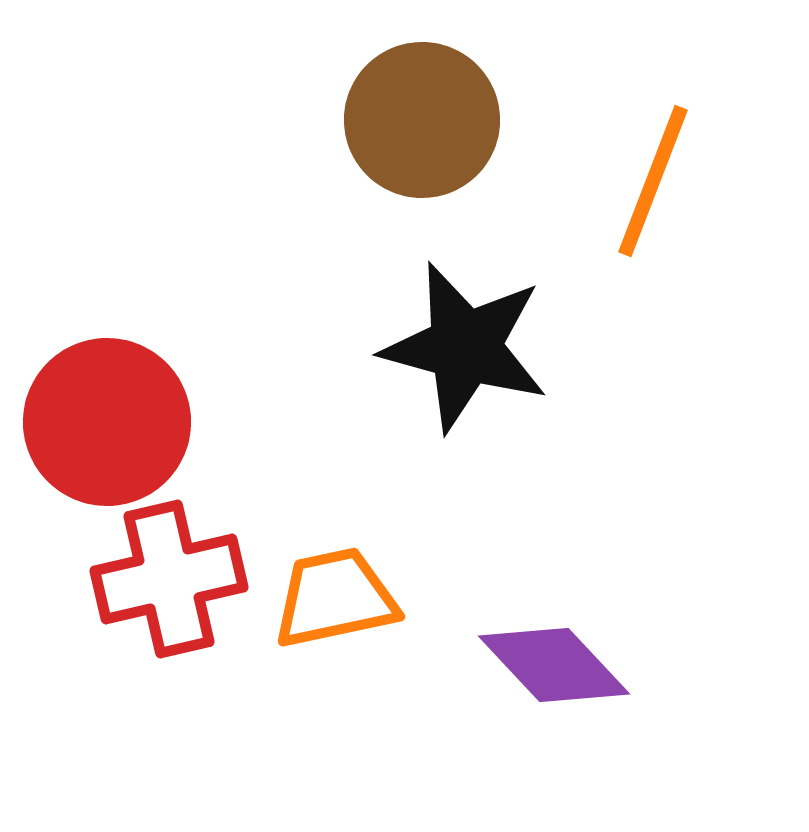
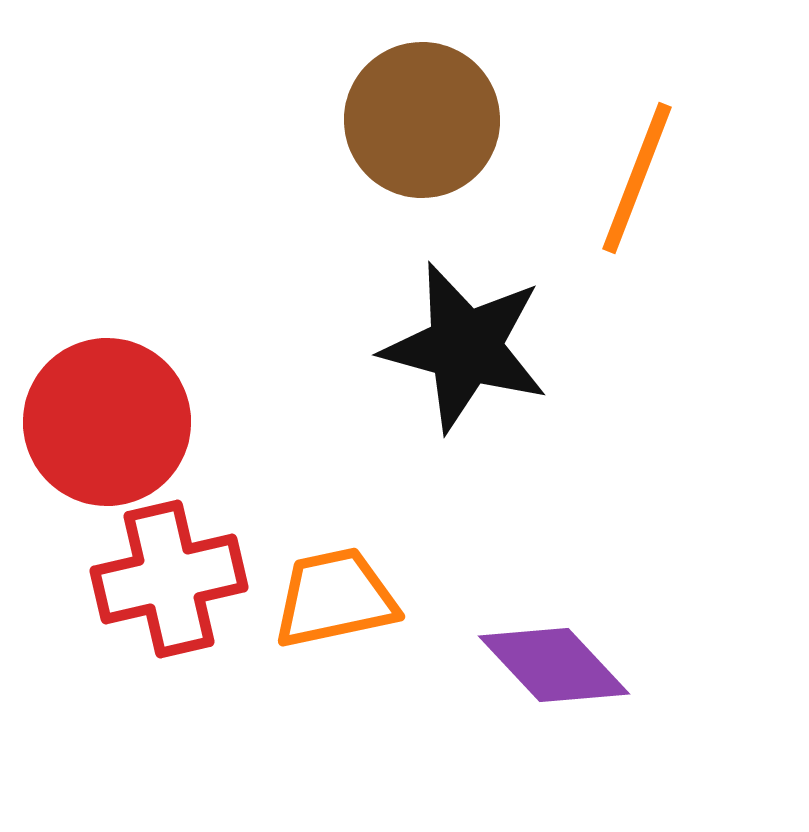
orange line: moved 16 px left, 3 px up
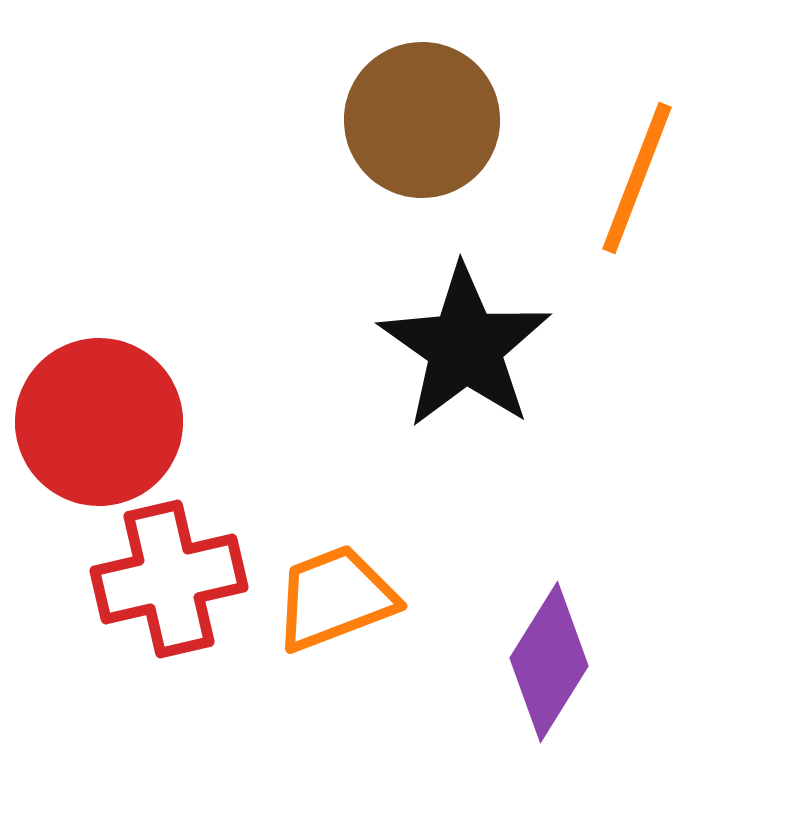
black star: rotated 20 degrees clockwise
red circle: moved 8 px left
orange trapezoid: rotated 9 degrees counterclockwise
purple diamond: moved 5 px left, 3 px up; rotated 75 degrees clockwise
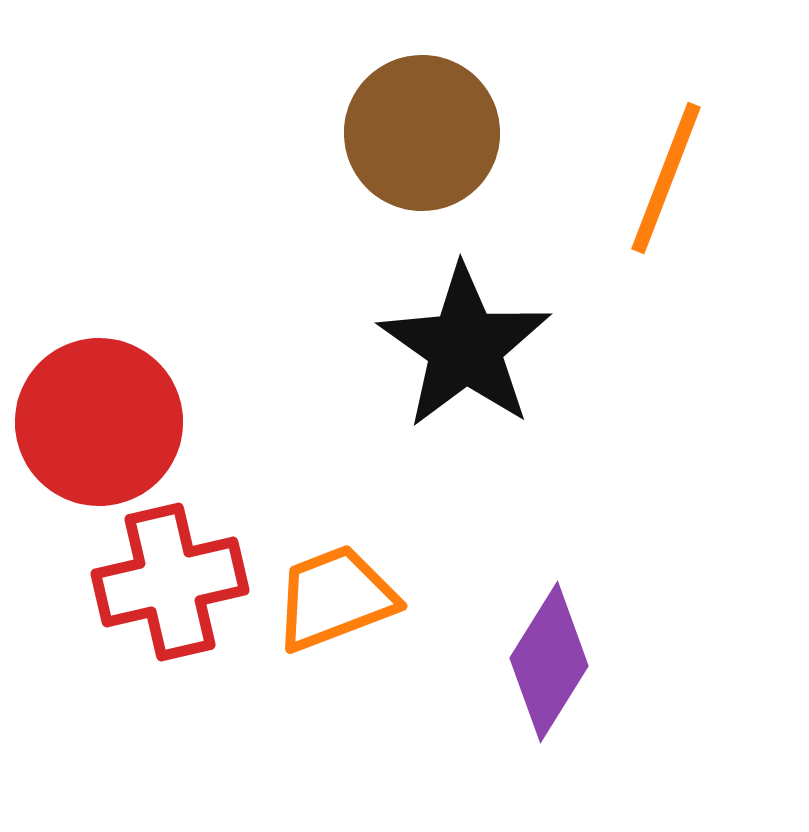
brown circle: moved 13 px down
orange line: moved 29 px right
red cross: moved 1 px right, 3 px down
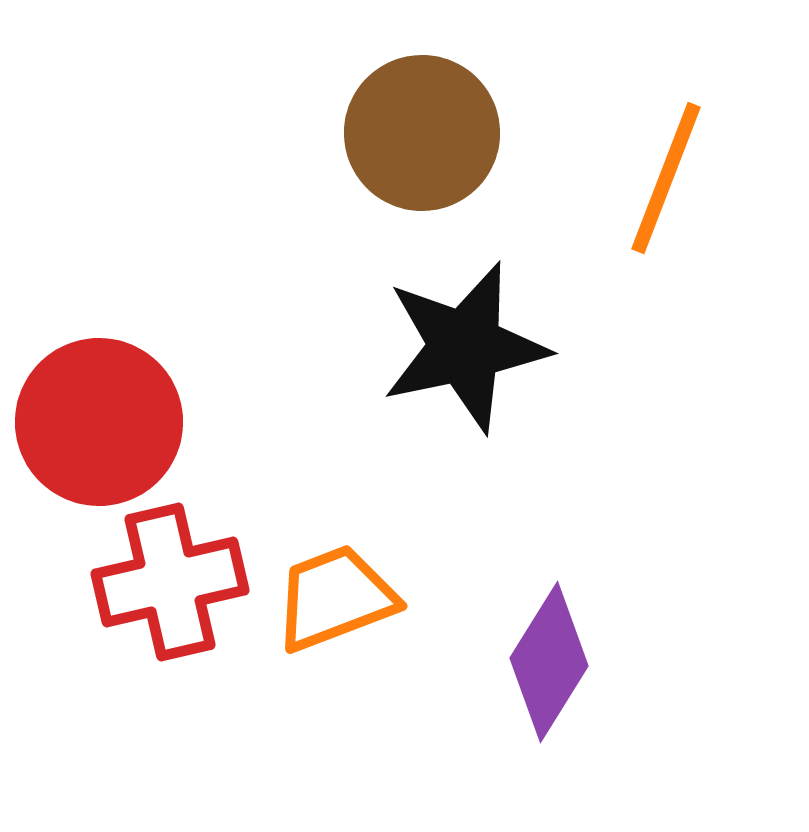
black star: rotated 25 degrees clockwise
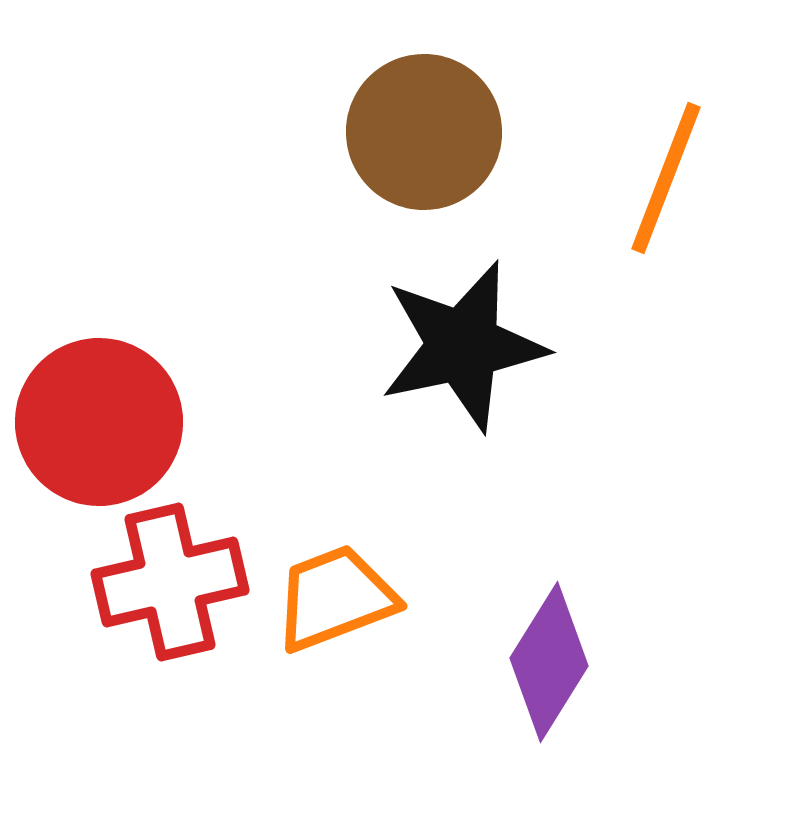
brown circle: moved 2 px right, 1 px up
black star: moved 2 px left, 1 px up
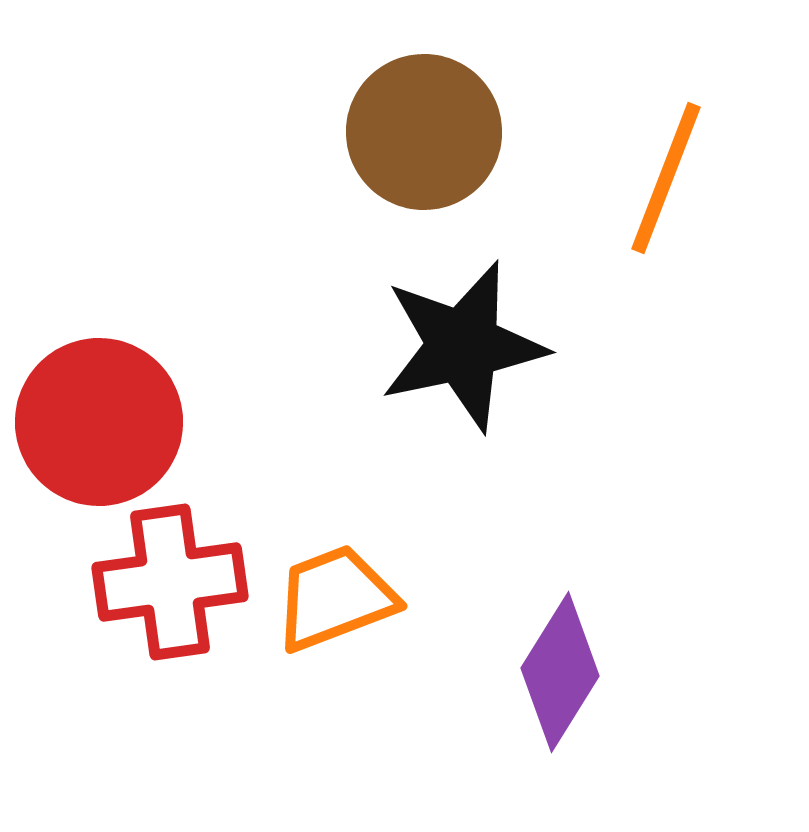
red cross: rotated 5 degrees clockwise
purple diamond: moved 11 px right, 10 px down
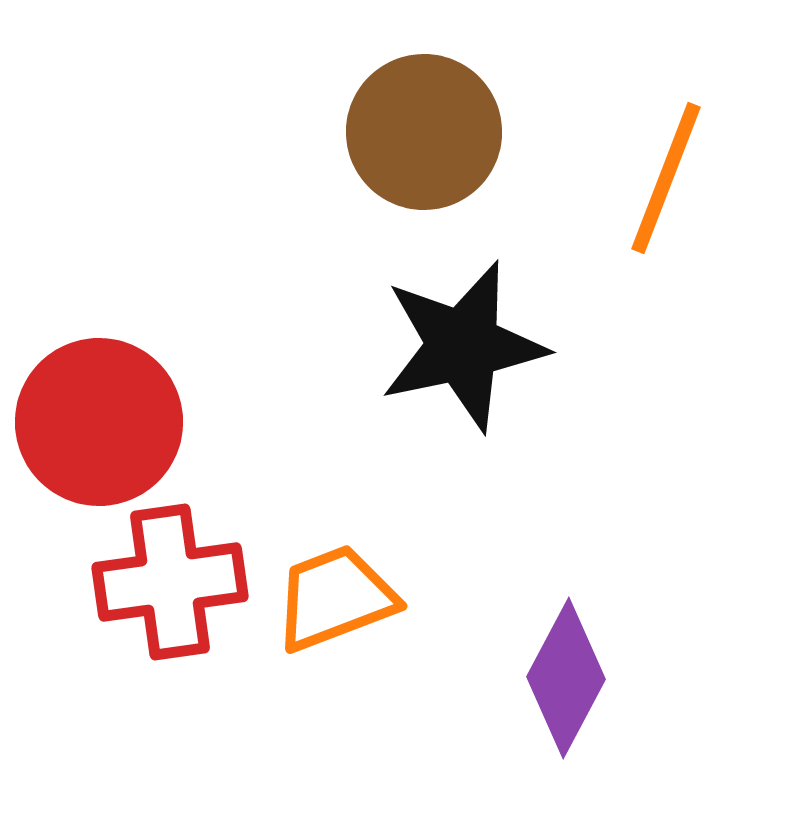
purple diamond: moved 6 px right, 6 px down; rotated 4 degrees counterclockwise
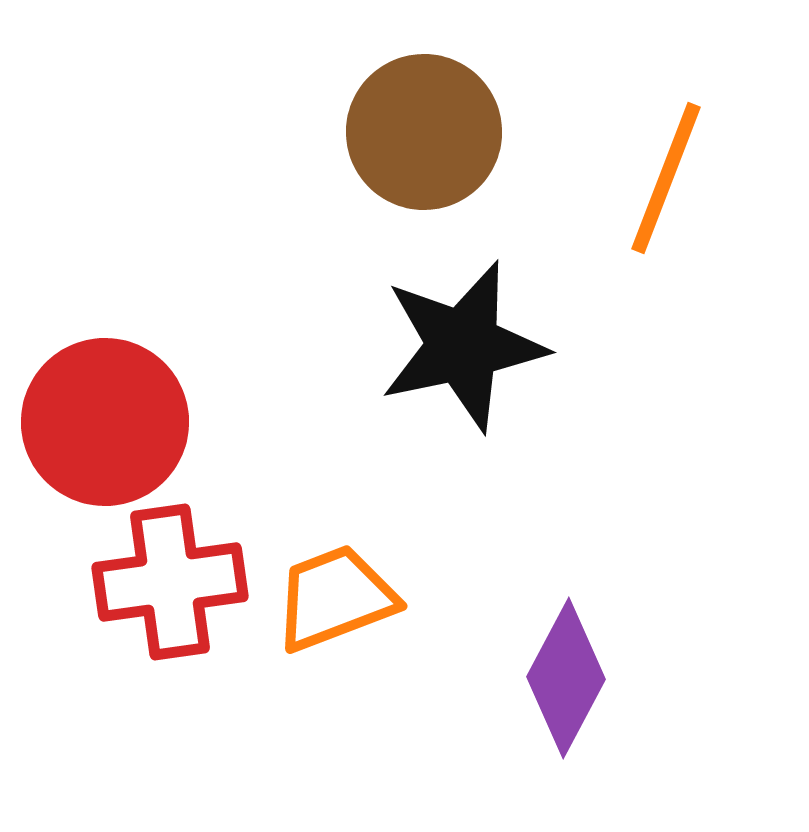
red circle: moved 6 px right
